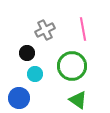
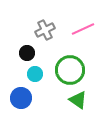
pink line: rotated 75 degrees clockwise
green circle: moved 2 px left, 4 px down
blue circle: moved 2 px right
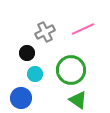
gray cross: moved 2 px down
green circle: moved 1 px right
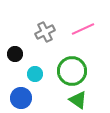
black circle: moved 12 px left, 1 px down
green circle: moved 1 px right, 1 px down
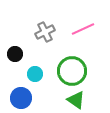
green triangle: moved 2 px left
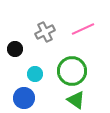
black circle: moved 5 px up
blue circle: moved 3 px right
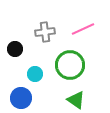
gray cross: rotated 18 degrees clockwise
green circle: moved 2 px left, 6 px up
blue circle: moved 3 px left
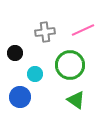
pink line: moved 1 px down
black circle: moved 4 px down
blue circle: moved 1 px left, 1 px up
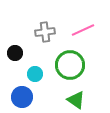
blue circle: moved 2 px right
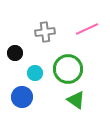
pink line: moved 4 px right, 1 px up
green circle: moved 2 px left, 4 px down
cyan circle: moved 1 px up
